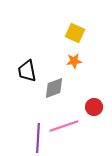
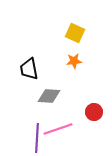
black trapezoid: moved 2 px right, 2 px up
gray diamond: moved 5 px left, 8 px down; rotated 25 degrees clockwise
red circle: moved 5 px down
pink line: moved 6 px left, 3 px down
purple line: moved 1 px left
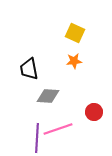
gray diamond: moved 1 px left
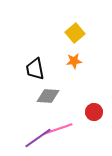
yellow square: rotated 24 degrees clockwise
black trapezoid: moved 6 px right
purple line: moved 1 px right; rotated 52 degrees clockwise
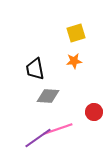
yellow square: moved 1 px right; rotated 24 degrees clockwise
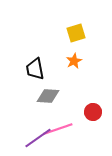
orange star: rotated 21 degrees counterclockwise
red circle: moved 1 px left
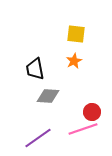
yellow square: moved 1 px down; rotated 24 degrees clockwise
red circle: moved 1 px left
pink line: moved 25 px right
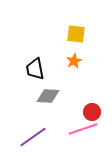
purple line: moved 5 px left, 1 px up
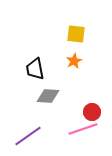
purple line: moved 5 px left, 1 px up
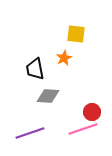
orange star: moved 10 px left, 3 px up
purple line: moved 2 px right, 3 px up; rotated 16 degrees clockwise
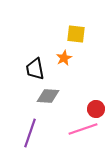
red circle: moved 4 px right, 3 px up
purple line: rotated 52 degrees counterclockwise
